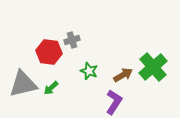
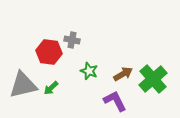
gray cross: rotated 28 degrees clockwise
green cross: moved 12 px down
brown arrow: moved 1 px up
gray triangle: moved 1 px down
purple L-shape: moved 1 px right, 1 px up; rotated 60 degrees counterclockwise
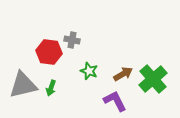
green arrow: rotated 28 degrees counterclockwise
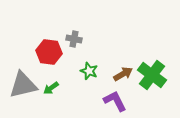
gray cross: moved 2 px right, 1 px up
green cross: moved 1 px left, 4 px up; rotated 12 degrees counterclockwise
green arrow: rotated 35 degrees clockwise
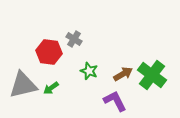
gray cross: rotated 21 degrees clockwise
